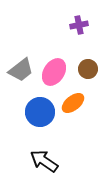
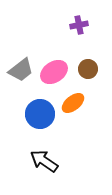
pink ellipse: rotated 24 degrees clockwise
blue circle: moved 2 px down
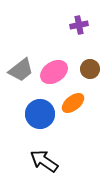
brown circle: moved 2 px right
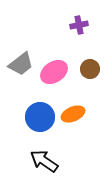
gray trapezoid: moved 6 px up
orange ellipse: moved 11 px down; rotated 15 degrees clockwise
blue circle: moved 3 px down
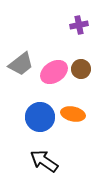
brown circle: moved 9 px left
orange ellipse: rotated 35 degrees clockwise
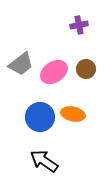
brown circle: moved 5 px right
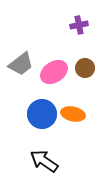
brown circle: moved 1 px left, 1 px up
blue circle: moved 2 px right, 3 px up
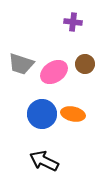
purple cross: moved 6 px left, 3 px up; rotated 18 degrees clockwise
gray trapezoid: rotated 56 degrees clockwise
brown circle: moved 4 px up
black arrow: rotated 8 degrees counterclockwise
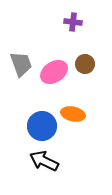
gray trapezoid: rotated 128 degrees counterclockwise
blue circle: moved 12 px down
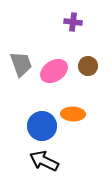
brown circle: moved 3 px right, 2 px down
pink ellipse: moved 1 px up
orange ellipse: rotated 10 degrees counterclockwise
